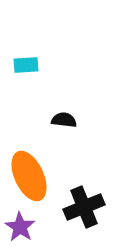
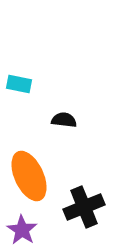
cyan rectangle: moved 7 px left, 19 px down; rotated 15 degrees clockwise
purple star: moved 2 px right, 3 px down
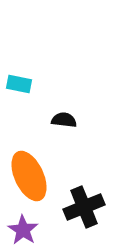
purple star: moved 1 px right
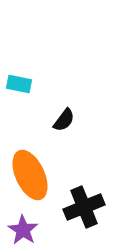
black semicircle: rotated 120 degrees clockwise
orange ellipse: moved 1 px right, 1 px up
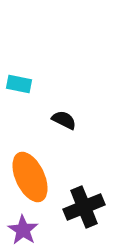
black semicircle: rotated 100 degrees counterclockwise
orange ellipse: moved 2 px down
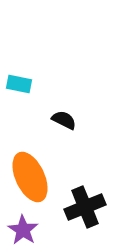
black cross: moved 1 px right
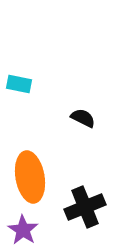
black semicircle: moved 19 px right, 2 px up
orange ellipse: rotated 15 degrees clockwise
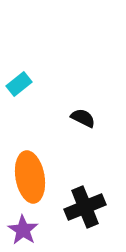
cyan rectangle: rotated 50 degrees counterclockwise
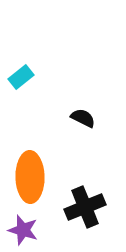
cyan rectangle: moved 2 px right, 7 px up
orange ellipse: rotated 9 degrees clockwise
purple star: rotated 16 degrees counterclockwise
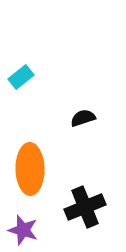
black semicircle: rotated 45 degrees counterclockwise
orange ellipse: moved 8 px up
